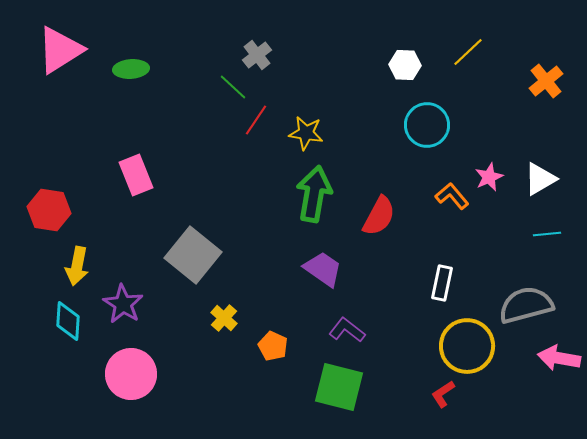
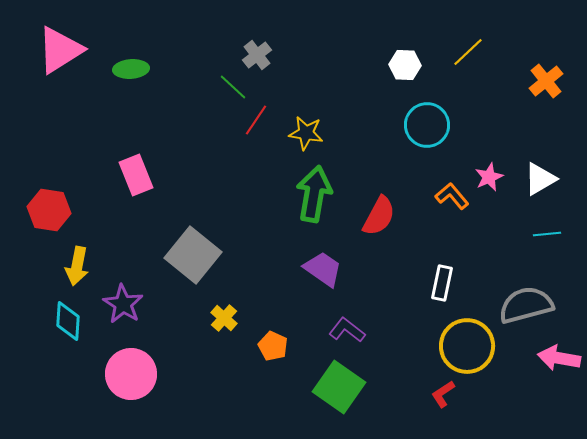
green square: rotated 21 degrees clockwise
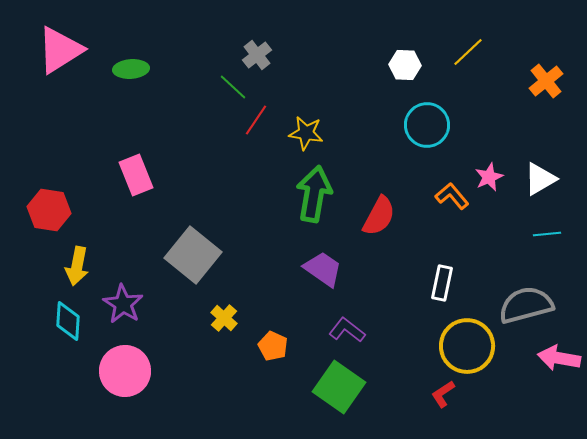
pink circle: moved 6 px left, 3 px up
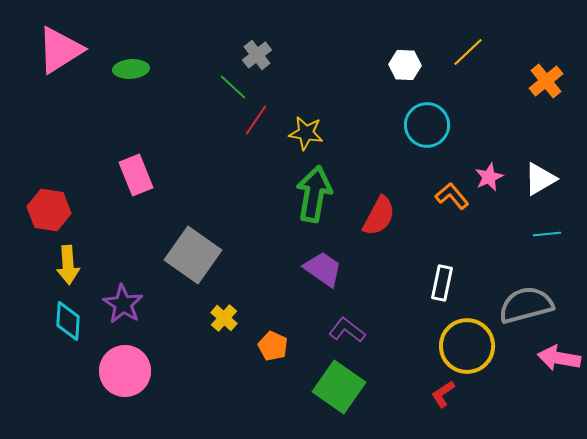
gray square: rotated 4 degrees counterclockwise
yellow arrow: moved 9 px left, 1 px up; rotated 15 degrees counterclockwise
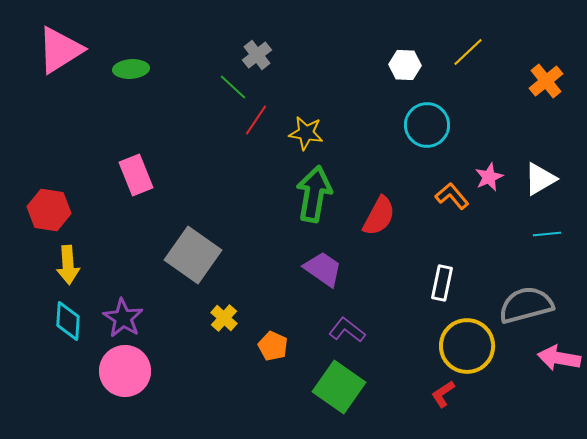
purple star: moved 14 px down
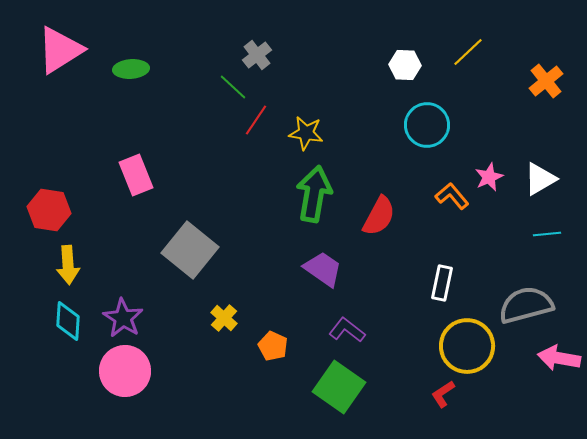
gray square: moved 3 px left, 5 px up; rotated 4 degrees clockwise
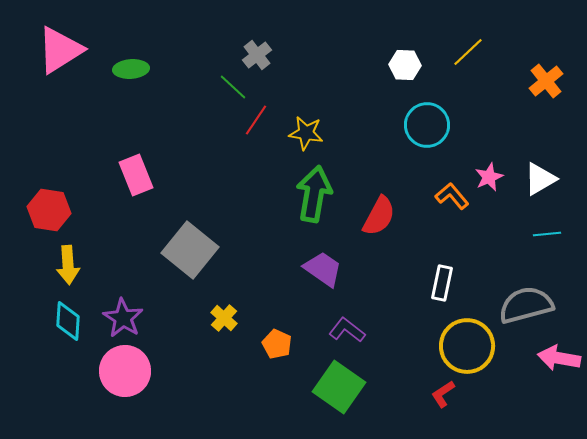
orange pentagon: moved 4 px right, 2 px up
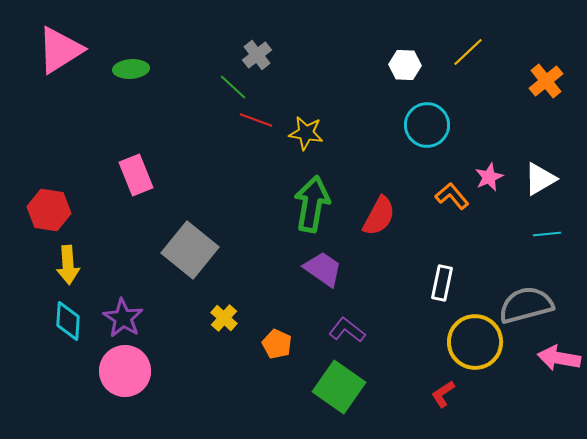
red line: rotated 76 degrees clockwise
green arrow: moved 2 px left, 10 px down
yellow circle: moved 8 px right, 4 px up
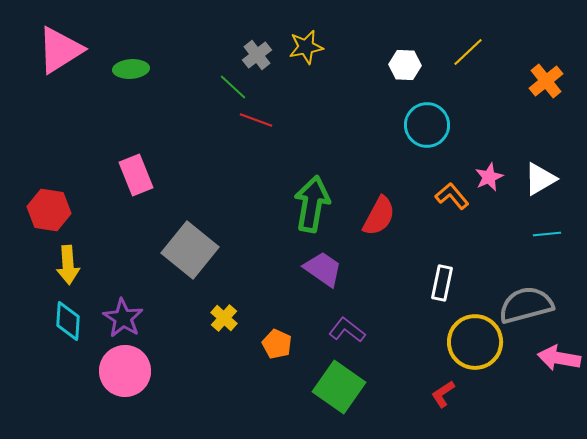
yellow star: moved 86 px up; rotated 20 degrees counterclockwise
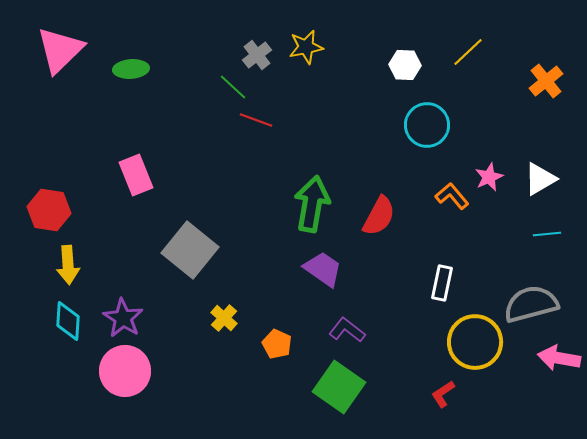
pink triangle: rotated 12 degrees counterclockwise
gray semicircle: moved 5 px right, 1 px up
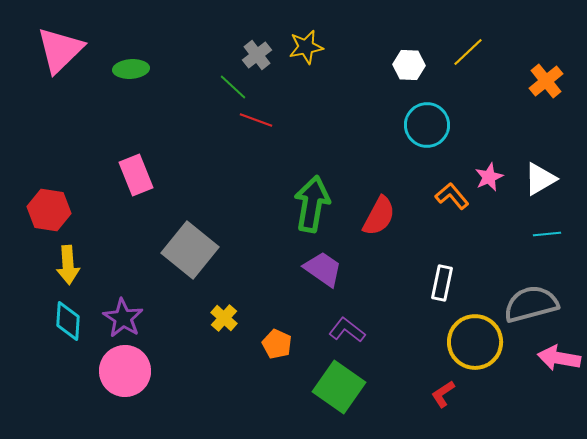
white hexagon: moved 4 px right
